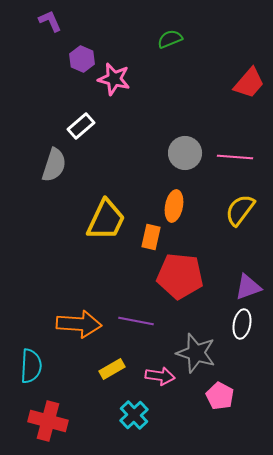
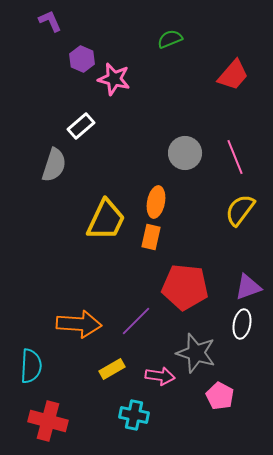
red trapezoid: moved 16 px left, 8 px up
pink line: rotated 64 degrees clockwise
orange ellipse: moved 18 px left, 4 px up
red pentagon: moved 5 px right, 11 px down
purple line: rotated 56 degrees counterclockwise
cyan cross: rotated 36 degrees counterclockwise
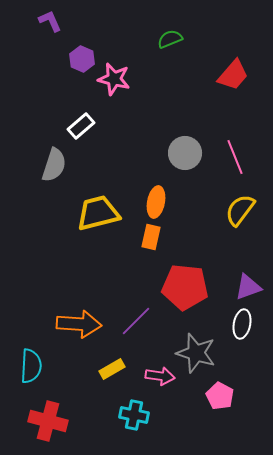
yellow trapezoid: moved 8 px left, 7 px up; rotated 129 degrees counterclockwise
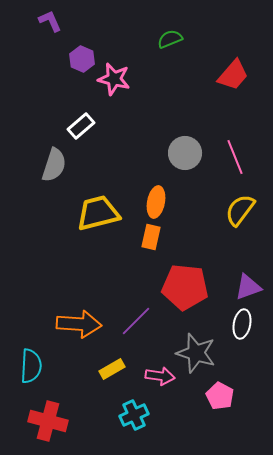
cyan cross: rotated 36 degrees counterclockwise
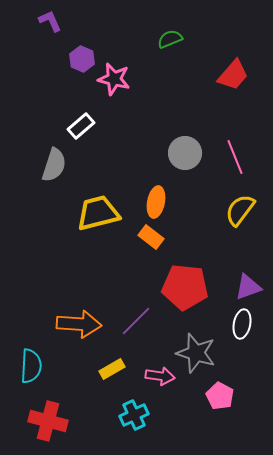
orange rectangle: rotated 65 degrees counterclockwise
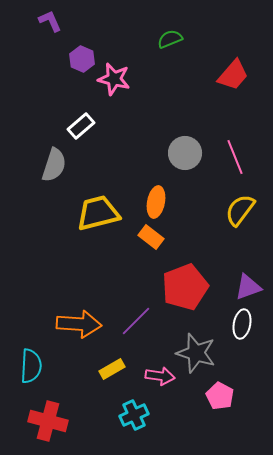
red pentagon: rotated 27 degrees counterclockwise
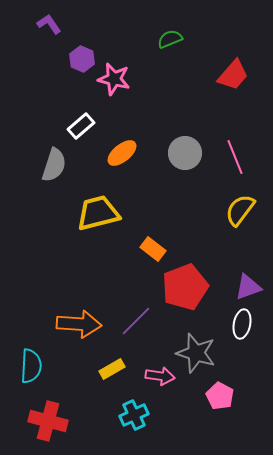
purple L-shape: moved 1 px left, 3 px down; rotated 10 degrees counterclockwise
orange ellipse: moved 34 px left, 49 px up; rotated 40 degrees clockwise
orange rectangle: moved 2 px right, 12 px down
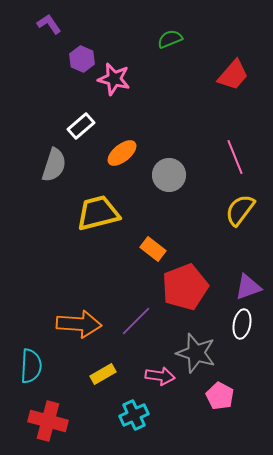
gray circle: moved 16 px left, 22 px down
yellow rectangle: moved 9 px left, 5 px down
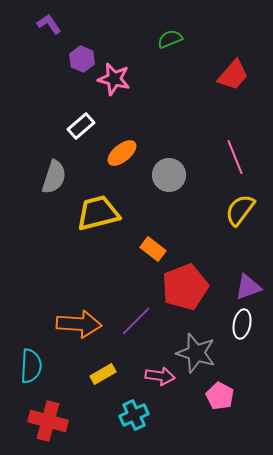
gray semicircle: moved 12 px down
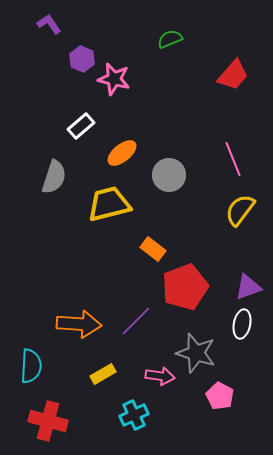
pink line: moved 2 px left, 2 px down
yellow trapezoid: moved 11 px right, 9 px up
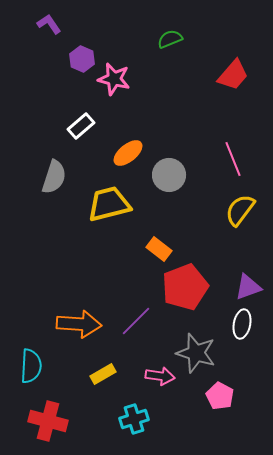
orange ellipse: moved 6 px right
orange rectangle: moved 6 px right
cyan cross: moved 4 px down; rotated 8 degrees clockwise
